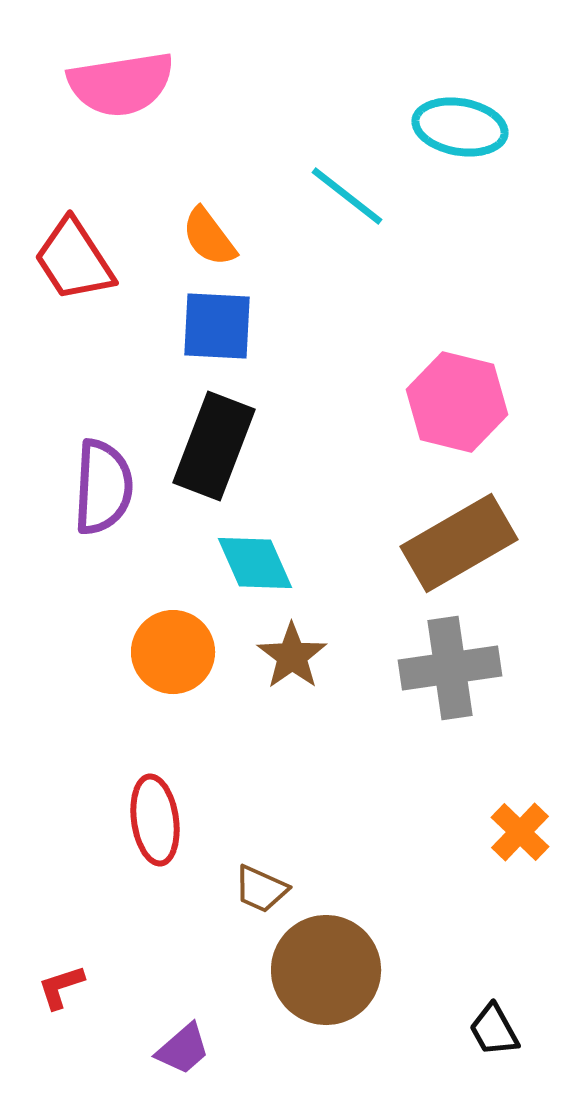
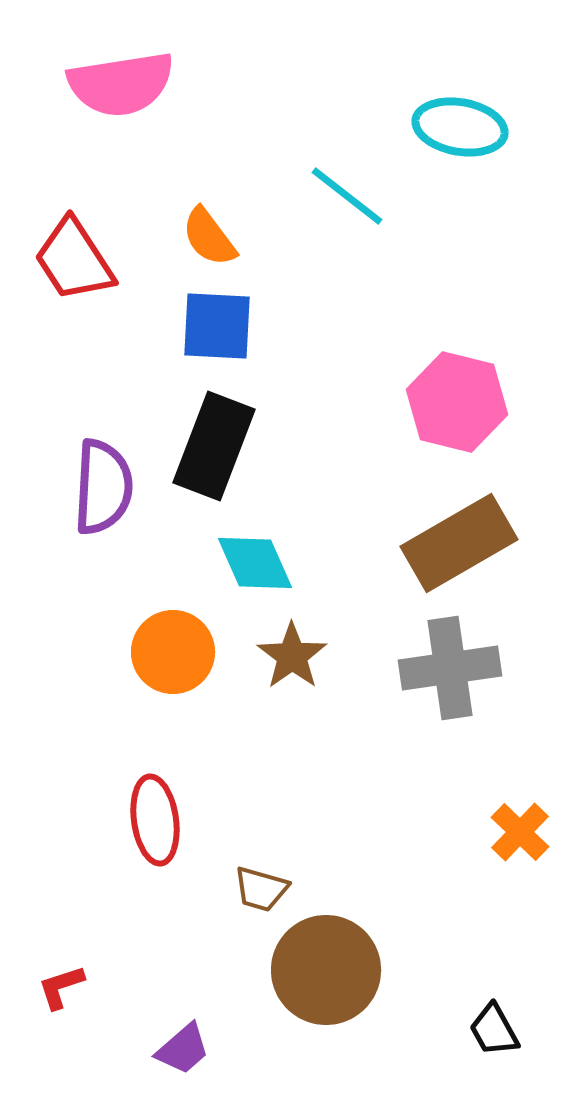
brown trapezoid: rotated 8 degrees counterclockwise
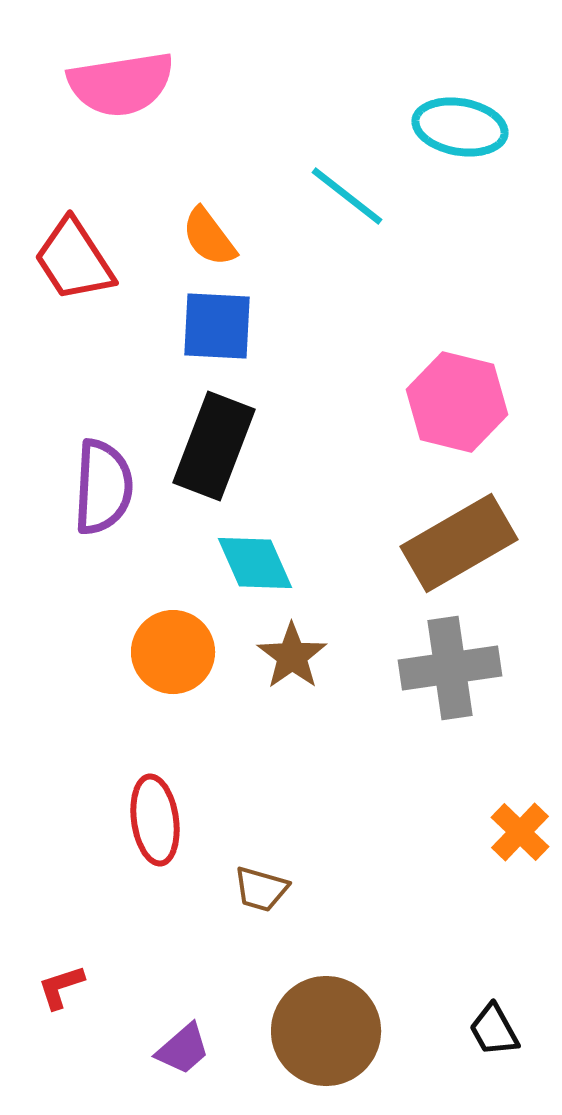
brown circle: moved 61 px down
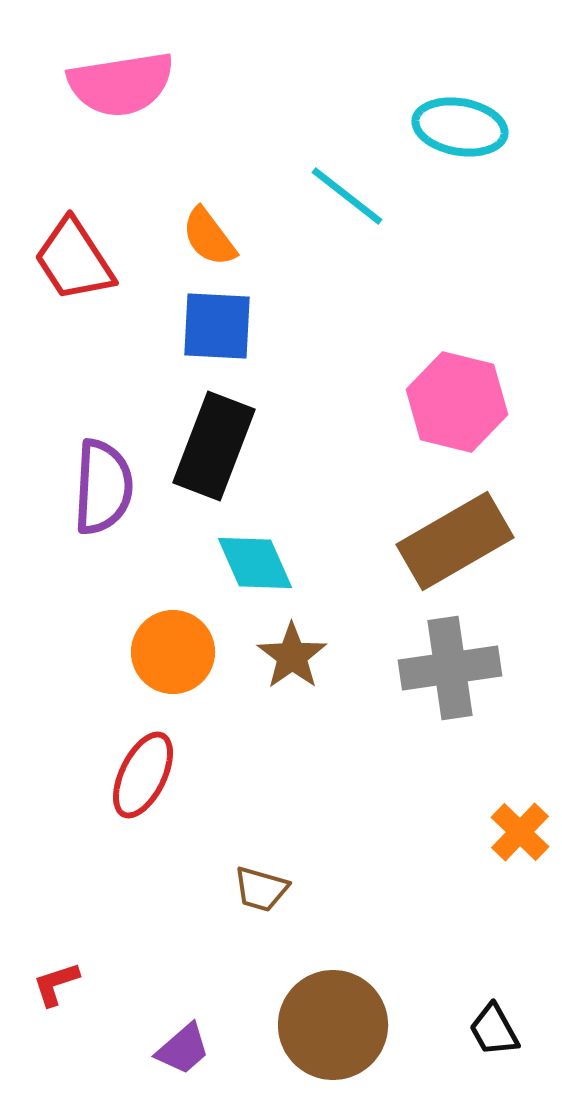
brown rectangle: moved 4 px left, 2 px up
red ellipse: moved 12 px left, 45 px up; rotated 34 degrees clockwise
red L-shape: moved 5 px left, 3 px up
brown circle: moved 7 px right, 6 px up
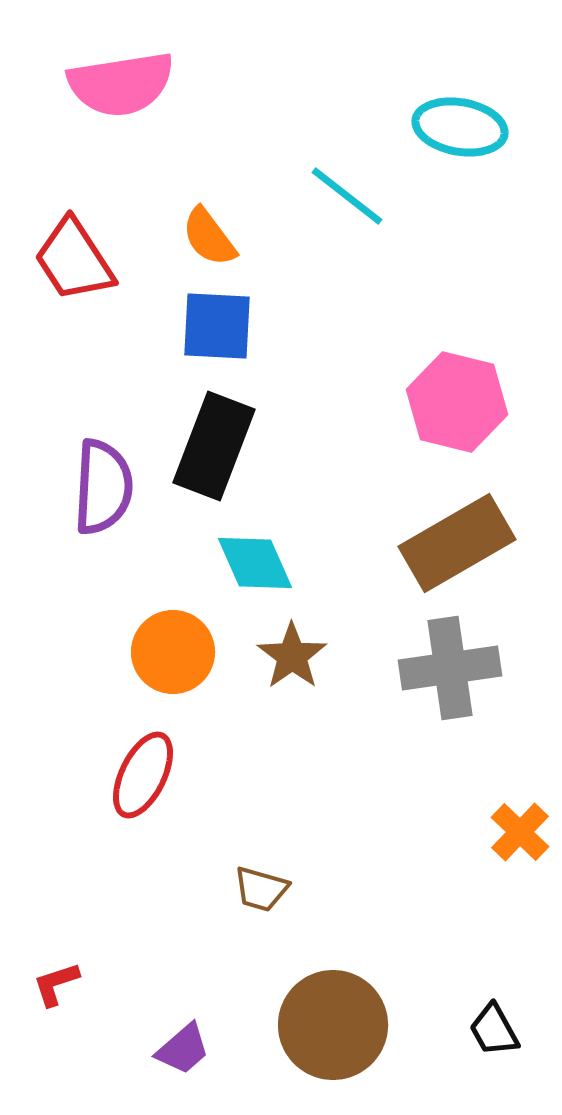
brown rectangle: moved 2 px right, 2 px down
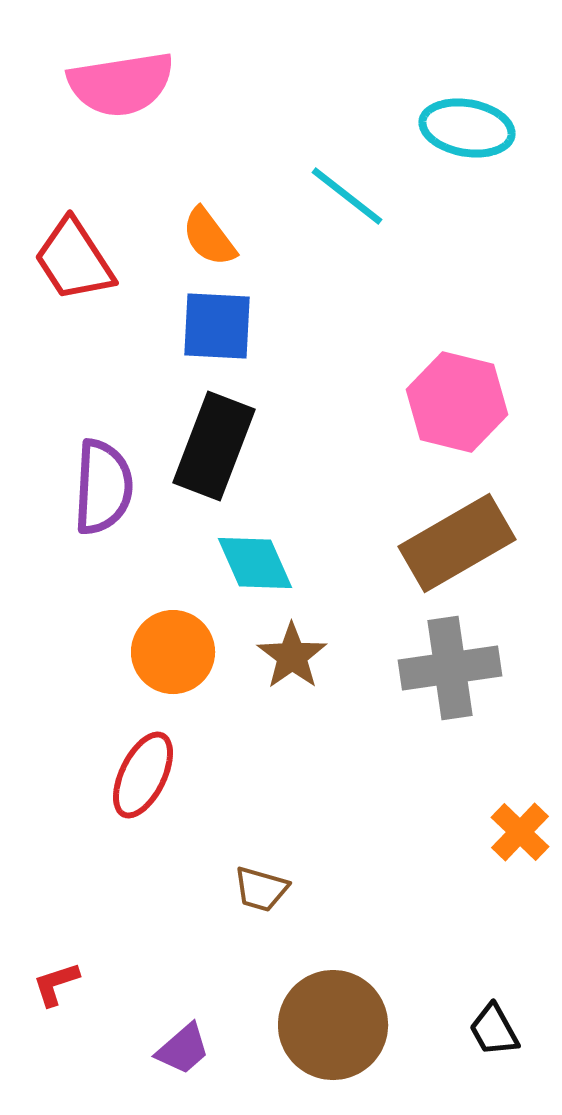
cyan ellipse: moved 7 px right, 1 px down
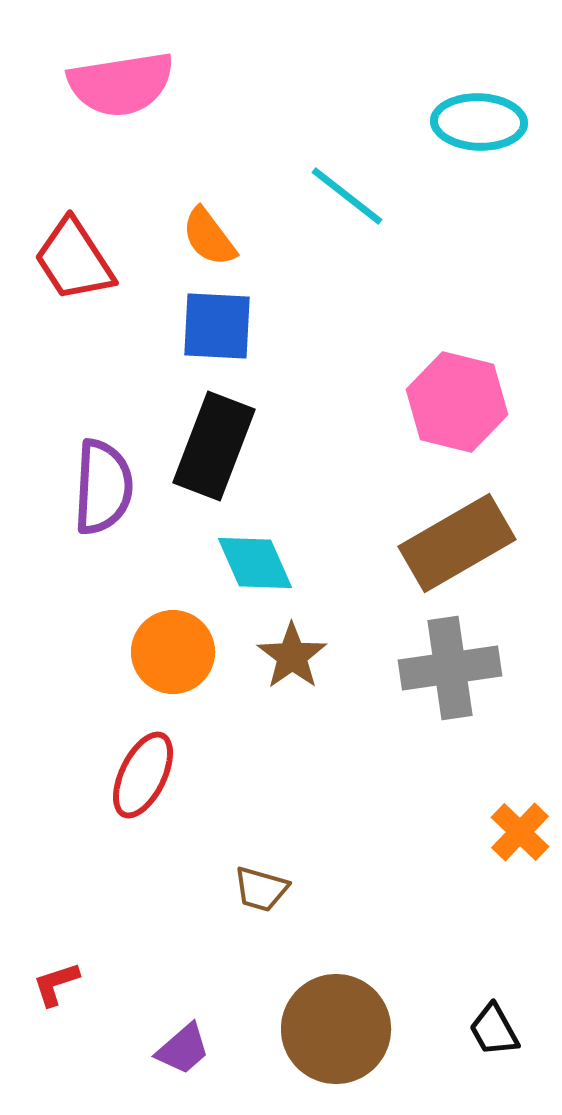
cyan ellipse: moved 12 px right, 6 px up; rotated 8 degrees counterclockwise
brown circle: moved 3 px right, 4 px down
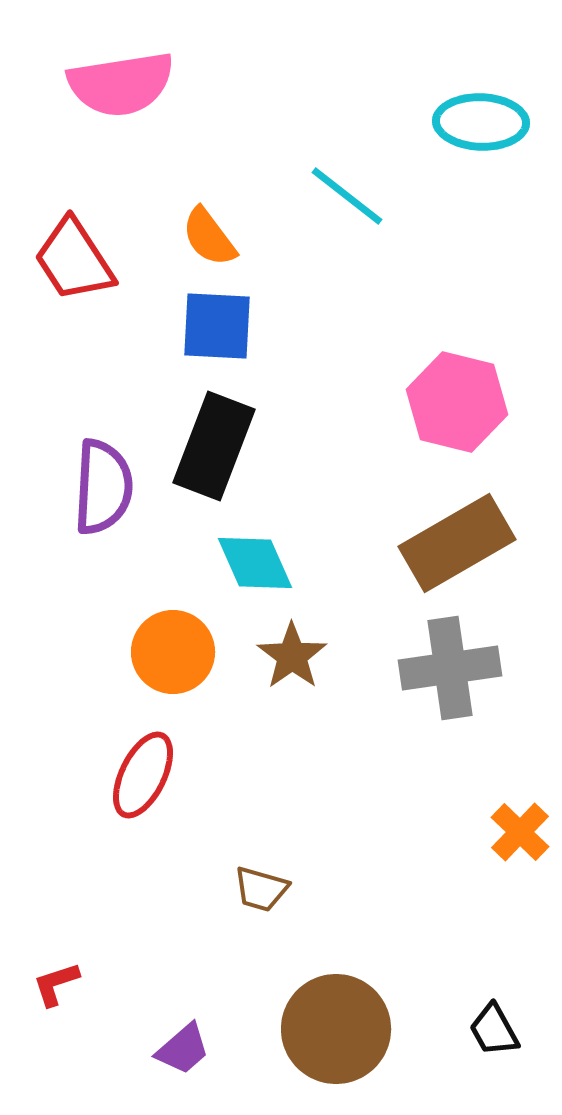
cyan ellipse: moved 2 px right
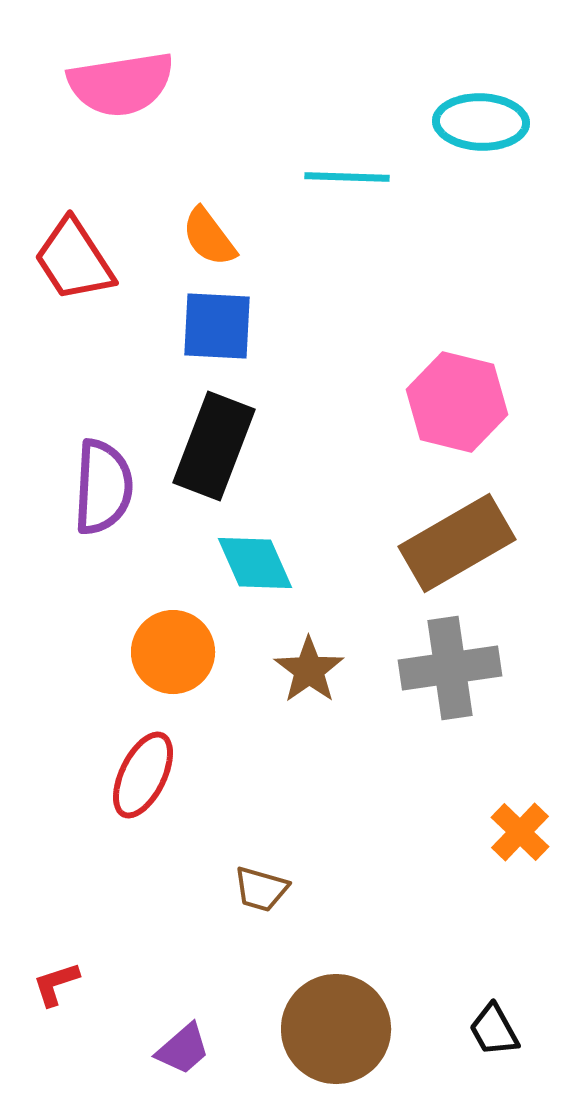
cyan line: moved 19 px up; rotated 36 degrees counterclockwise
brown star: moved 17 px right, 14 px down
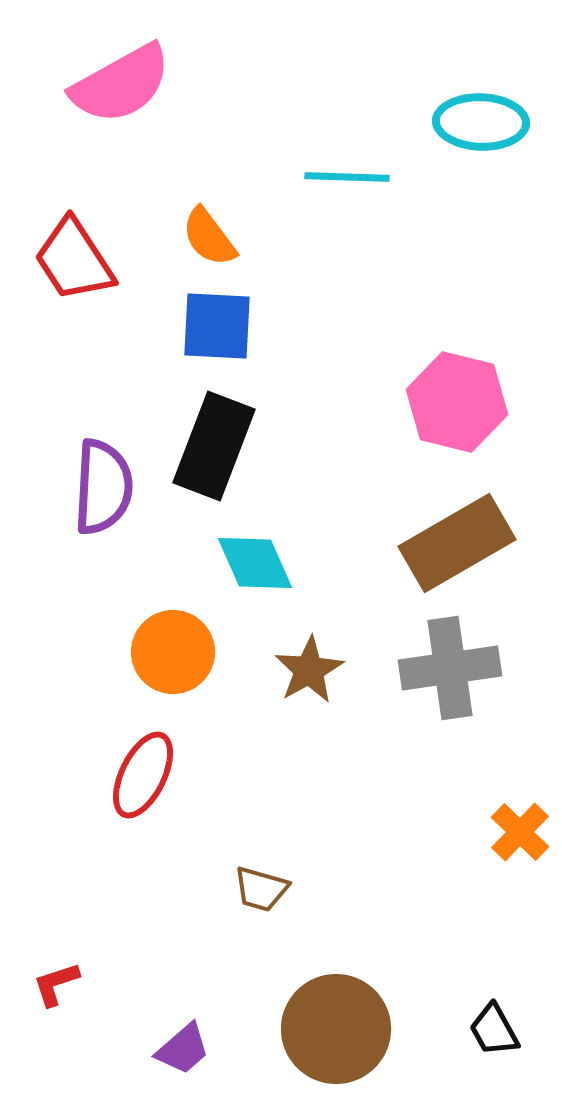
pink semicircle: rotated 20 degrees counterclockwise
brown star: rotated 6 degrees clockwise
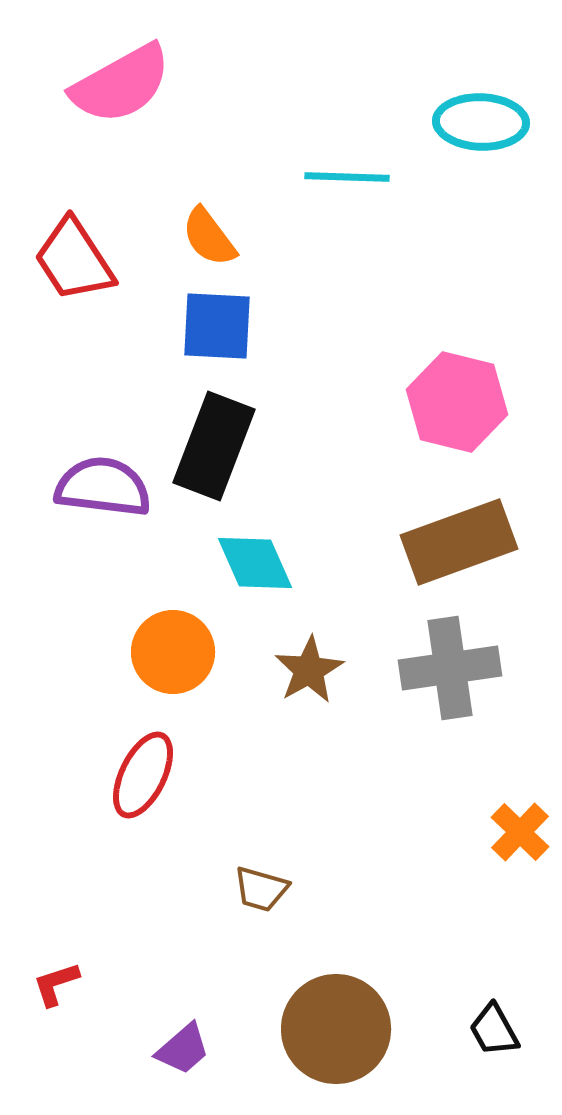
purple semicircle: rotated 86 degrees counterclockwise
brown rectangle: moved 2 px right, 1 px up; rotated 10 degrees clockwise
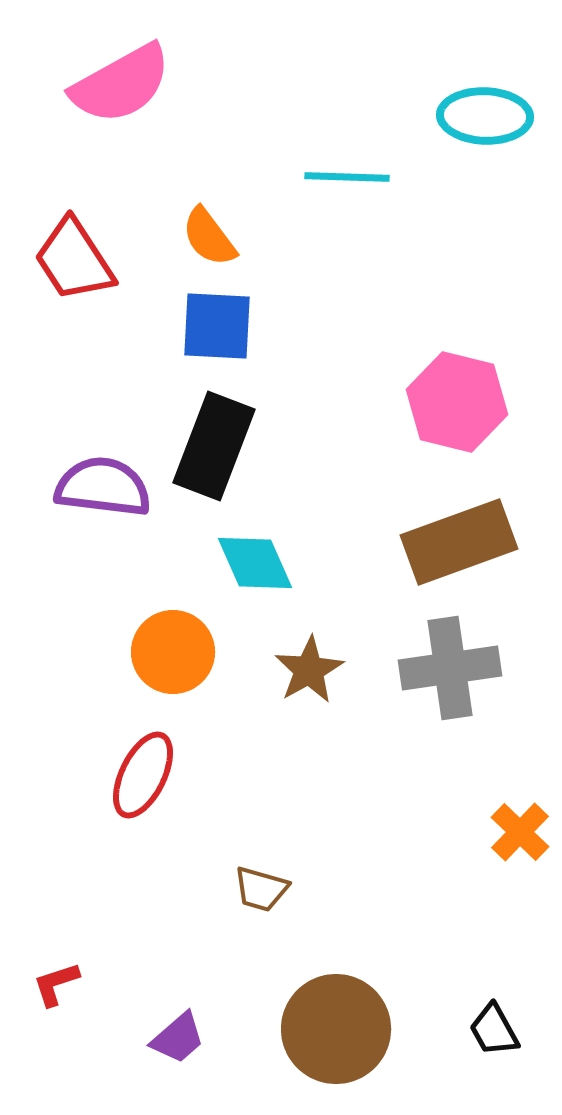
cyan ellipse: moved 4 px right, 6 px up
purple trapezoid: moved 5 px left, 11 px up
